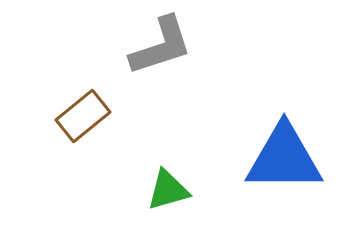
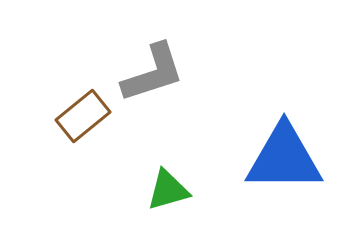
gray L-shape: moved 8 px left, 27 px down
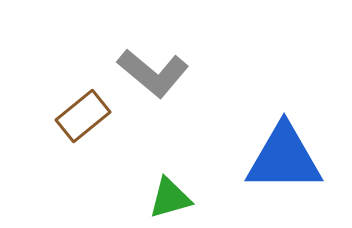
gray L-shape: rotated 58 degrees clockwise
green triangle: moved 2 px right, 8 px down
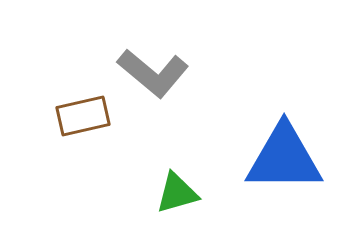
brown rectangle: rotated 26 degrees clockwise
green triangle: moved 7 px right, 5 px up
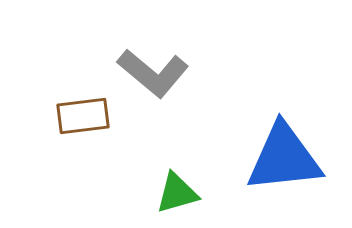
brown rectangle: rotated 6 degrees clockwise
blue triangle: rotated 6 degrees counterclockwise
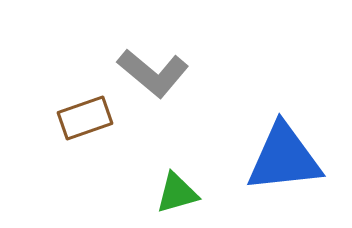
brown rectangle: moved 2 px right, 2 px down; rotated 12 degrees counterclockwise
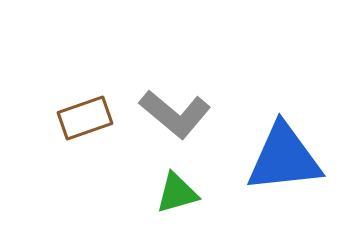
gray L-shape: moved 22 px right, 41 px down
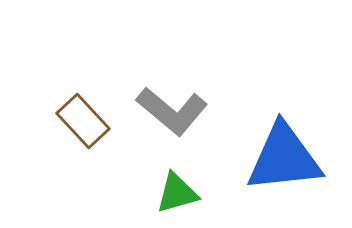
gray L-shape: moved 3 px left, 3 px up
brown rectangle: moved 2 px left, 3 px down; rotated 66 degrees clockwise
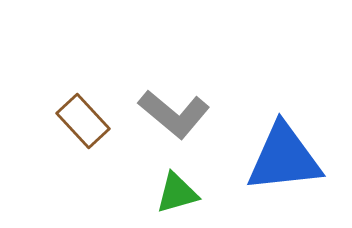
gray L-shape: moved 2 px right, 3 px down
